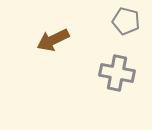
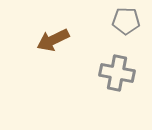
gray pentagon: rotated 12 degrees counterclockwise
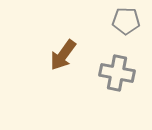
brown arrow: moved 10 px right, 15 px down; rotated 28 degrees counterclockwise
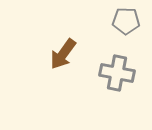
brown arrow: moved 1 px up
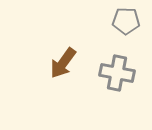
brown arrow: moved 9 px down
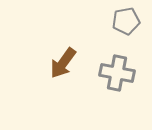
gray pentagon: rotated 12 degrees counterclockwise
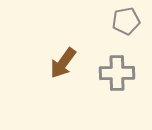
gray cross: rotated 12 degrees counterclockwise
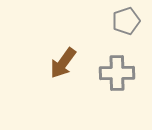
gray pentagon: rotated 8 degrees counterclockwise
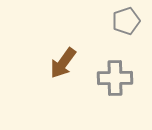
gray cross: moved 2 px left, 5 px down
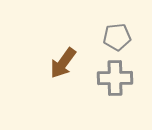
gray pentagon: moved 9 px left, 16 px down; rotated 12 degrees clockwise
